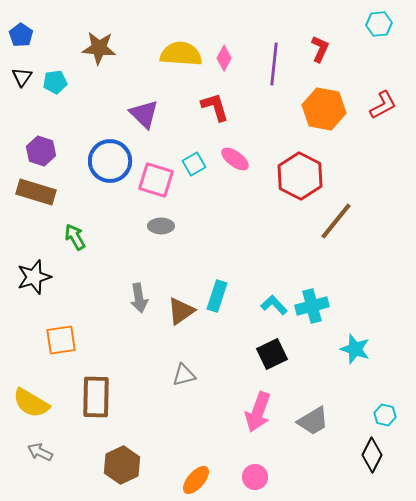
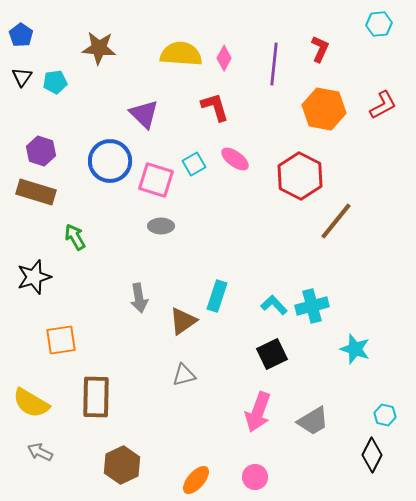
brown triangle at (181, 311): moved 2 px right, 10 px down
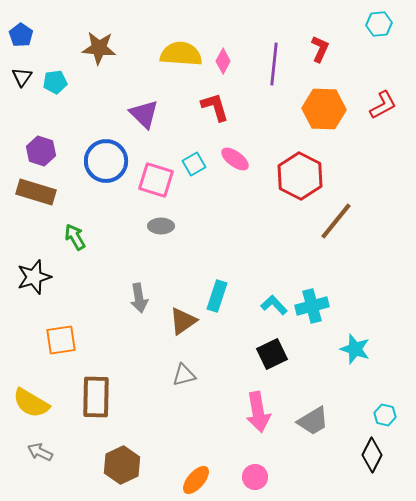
pink diamond at (224, 58): moved 1 px left, 3 px down
orange hexagon at (324, 109): rotated 9 degrees counterclockwise
blue circle at (110, 161): moved 4 px left
pink arrow at (258, 412): rotated 30 degrees counterclockwise
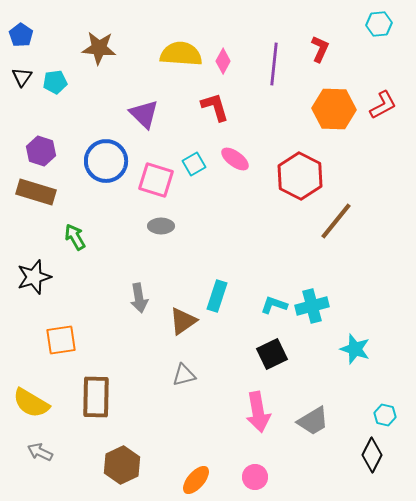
orange hexagon at (324, 109): moved 10 px right
cyan L-shape at (274, 305): rotated 28 degrees counterclockwise
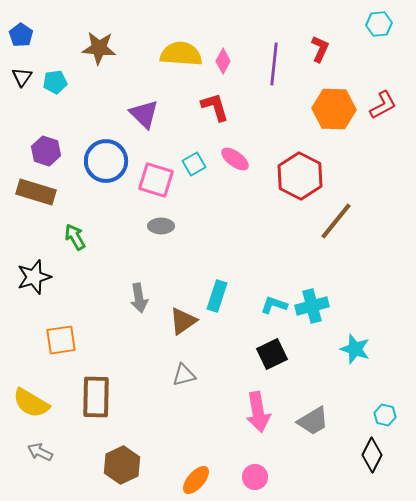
purple hexagon at (41, 151): moved 5 px right
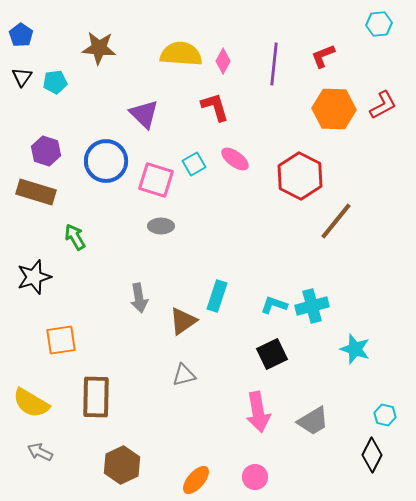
red L-shape at (320, 49): moved 3 px right, 7 px down; rotated 136 degrees counterclockwise
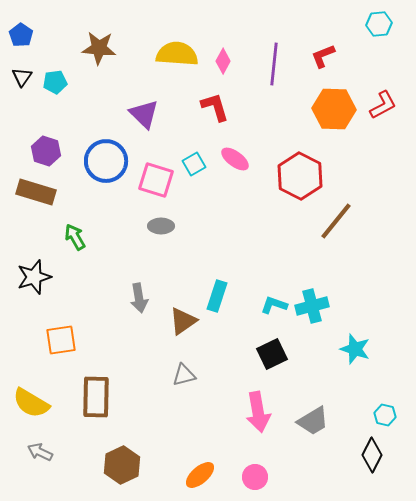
yellow semicircle at (181, 54): moved 4 px left
orange ellipse at (196, 480): moved 4 px right, 5 px up; rotated 8 degrees clockwise
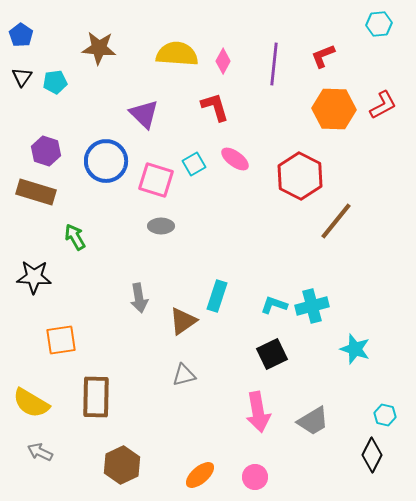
black star at (34, 277): rotated 20 degrees clockwise
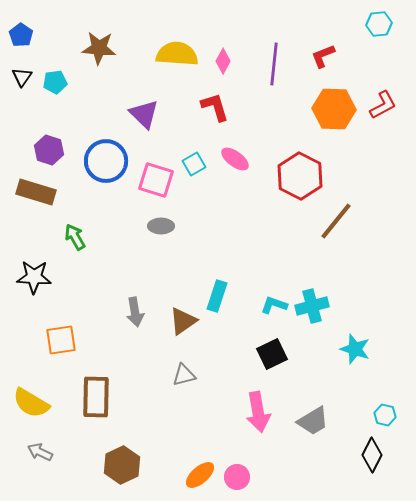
purple hexagon at (46, 151): moved 3 px right, 1 px up
gray arrow at (139, 298): moved 4 px left, 14 px down
pink circle at (255, 477): moved 18 px left
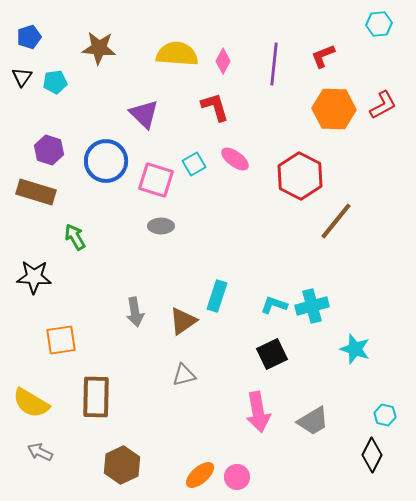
blue pentagon at (21, 35): moved 8 px right, 2 px down; rotated 20 degrees clockwise
